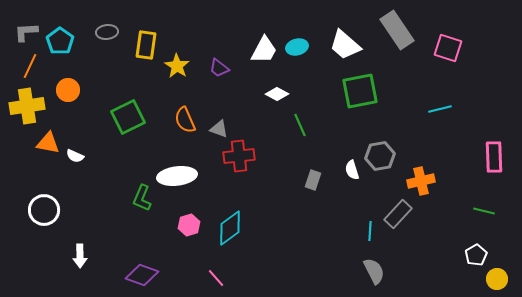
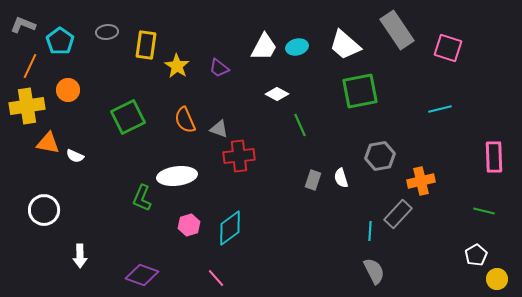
gray L-shape at (26, 32): moved 3 px left, 7 px up; rotated 25 degrees clockwise
white trapezoid at (264, 50): moved 3 px up
white semicircle at (352, 170): moved 11 px left, 8 px down
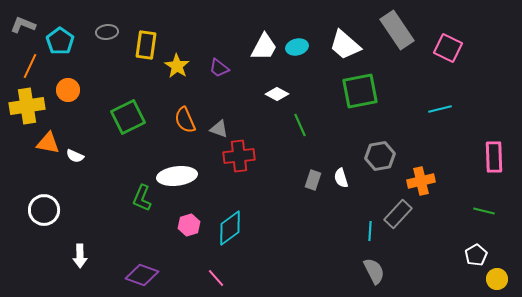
pink square at (448, 48): rotated 8 degrees clockwise
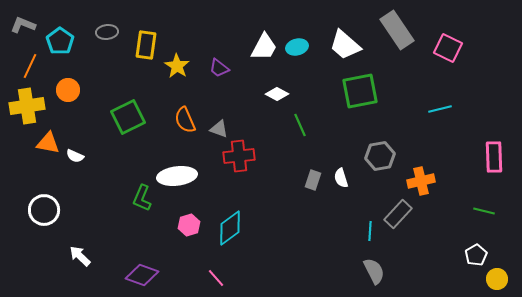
white arrow at (80, 256): rotated 135 degrees clockwise
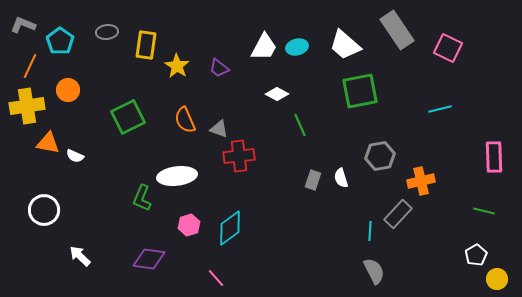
purple diamond at (142, 275): moved 7 px right, 16 px up; rotated 12 degrees counterclockwise
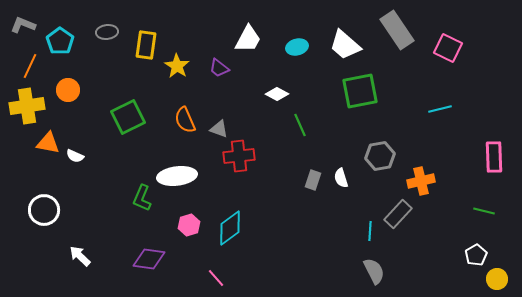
white trapezoid at (264, 47): moved 16 px left, 8 px up
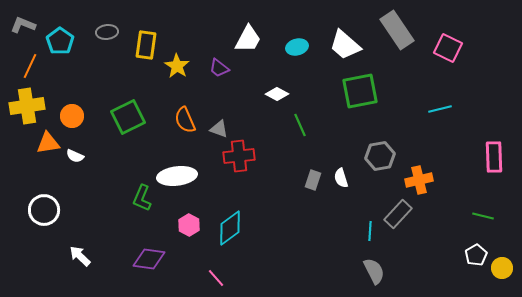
orange circle at (68, 90): moved 4 px right, 26 px down
orange triangle at (48, 143): rotated 20 degrees counterclockwise
orange cross at (421, 181): moved 2 px left, 1 px up
green line at (484, 211): moved 1 px left, 5 px down
pink hexagon at (189, 225): rotated 15 degrees counterclockwise
yellow circle at (497, 279): moved 5 px right, 11 px up
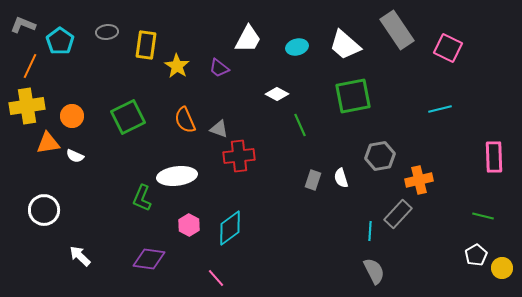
green square at (360, 91): moved 7 px left, 5 px down
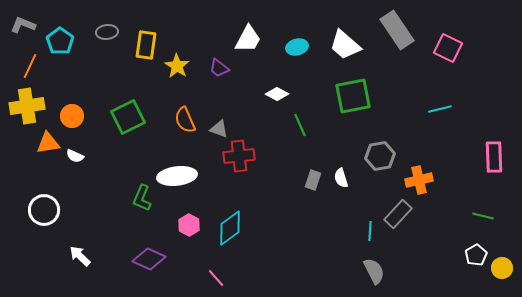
purple diamond at (149, 259): rotated 16 degrees clockwise
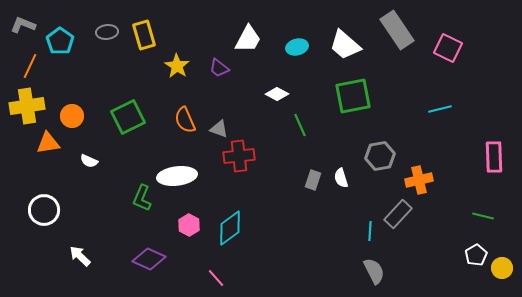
yellow rectangle at (146, 45): moved 2 px left, 10 px up; rotated 24 degrees counterclockwise
white semicircle at (75, 156): moved 14 px right, 5 px down
